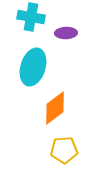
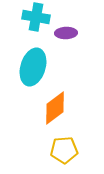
cyan cross: moved 5 px right
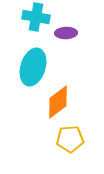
orange diamond: moved 3 px right, 6 px up
yellow pentagon: moved 6 px right, 11 px up
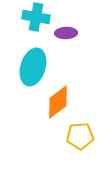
yellow pentagon: moved 10 px right, 3 px up
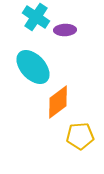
cyan cross: rotated 24 degrees clockwise
purple ellipse: moved 1 px left, 3 px up
cyan ellipse: rotated 60 degrees counterclockwise
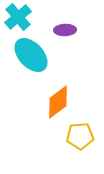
cyan cross: moved 18 px left; rotated 16 degrees clockwise
cyan ellipse: moved 2 px left, 12 px up
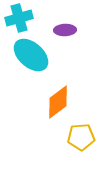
cyan cross: moved 1 px right, 1 px down; rotated 24 degrees clockwise
cyan ellipse: rotated 6 degrees counterclockwise
yellow pentagon: moved 1 px right, 1 px down
